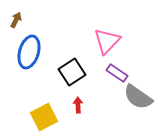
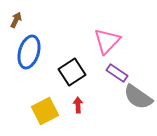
yellow square: moved 1 px right, 6 px up
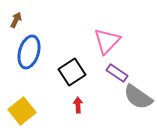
yellow square: moved 23 px left; rotated 12 degrees counterclockwise
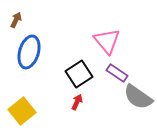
pink triangle: rotated 24 degrees counterclockwise
black square: moved 7 px right, 2 px down
red arrow: moved 1 px left, 3 px up; rotated 28 degrees clockwise
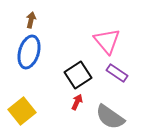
brown arrow: moved 15 px right; rotated 14 degrees counterclockwise
black square: moved 1 px left, 1 px down
gray semicircle: moved 28 px left, 20 px down
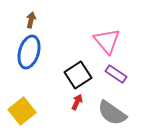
purple rectangle: moved 1 px left, 1 px down
gray semicircle: moved 2 px right, 4 px up
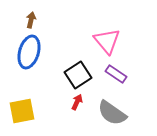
yellow square: rotated 28 degrees clockwise
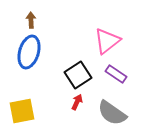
brown arrow: rotated 14 degrees counterclockwise
pink triangle: rotated 32 degrees clockwise
